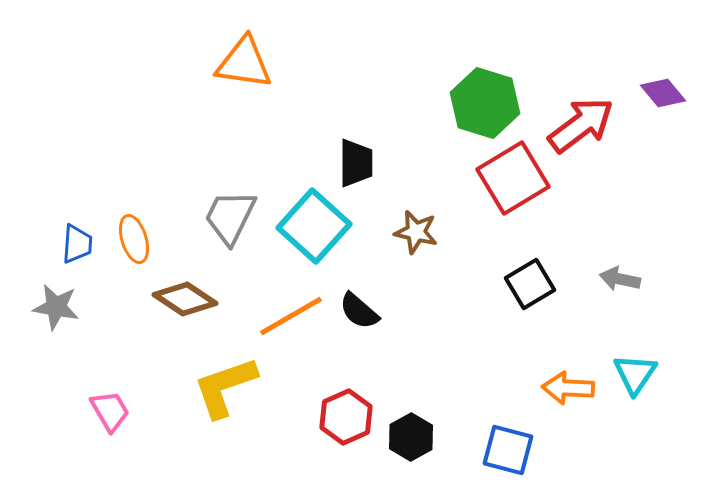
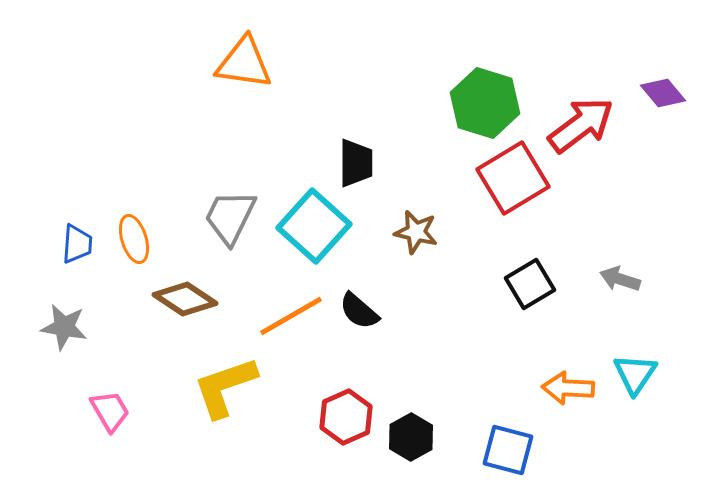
gray arrow: rotated 6 degrees clockwise
gray star: moved 8 px right, 20 px down
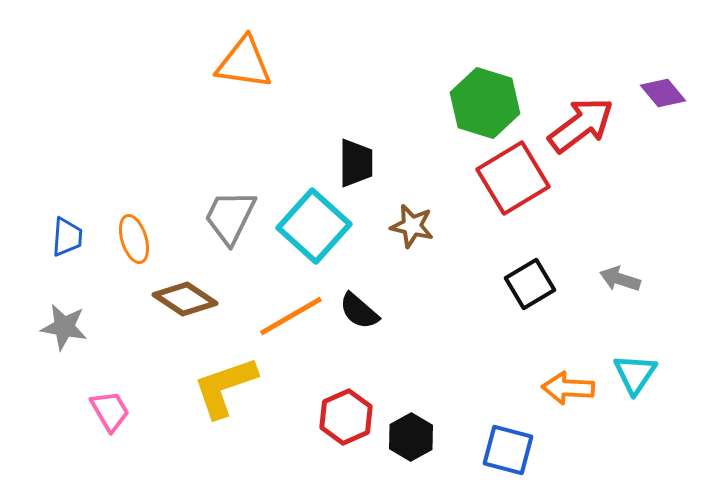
brown star: moved 4 px left, 6 px up
blue trapezoid: moved 10 px left, 7 px up
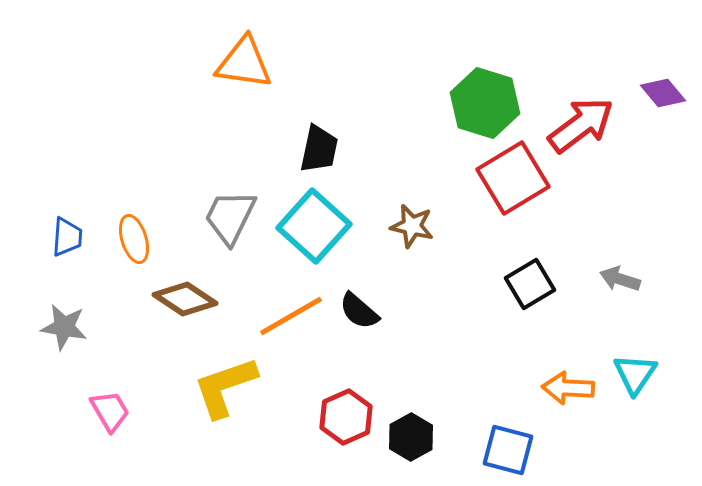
black trapezoid: moved 37 px left, 14 px up; rotated 12 degrees clockwise
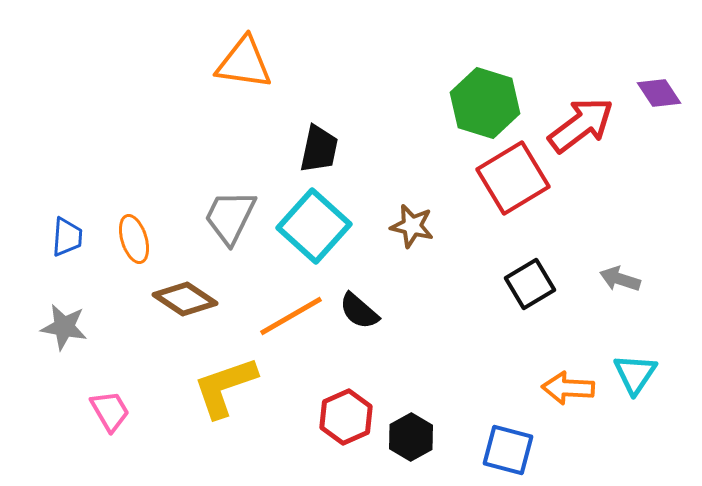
purple diamond: moved 4 px left; rotated 6 degrees clockwise
